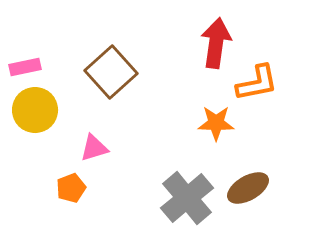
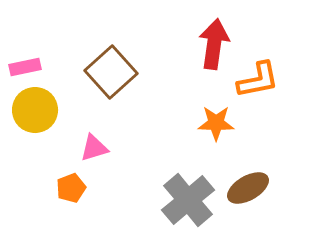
red arrow: moved 2 px left, 1 px down
orange L-shape: moved 1 px right, 3 px up
gray cross: moved 1 px right, 2 px down
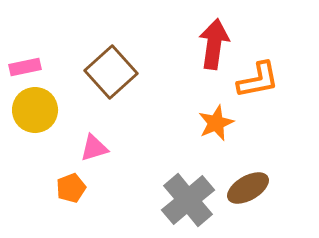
orange star: rotated 24 degrees counterclockwise
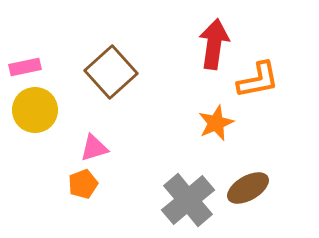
orange pentagon: moved 12 px right, 4 px up
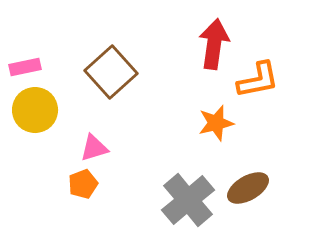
orange star: rotated 9 degrees clockwise
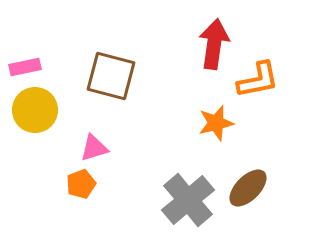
brown square: moved 4 px down; rotated 33 degrees counterclockwise
orange pentagon: moved 2 px left
brown ellipse: rotated 15 degrees counterclockwise
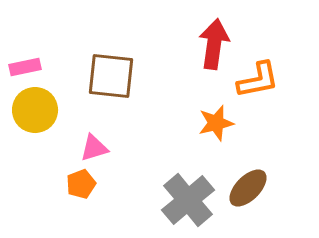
brown square: rotated 9 degrees counterclockwise
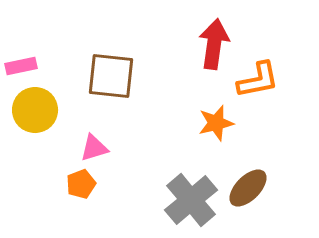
pink rectangle: moved 4 px left, 1 px up
gray cross: moved 3 px right
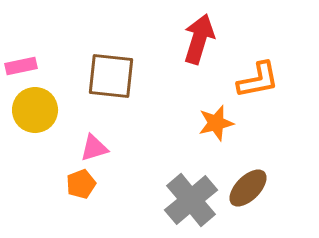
red arrow: moved 15 px left, 5 px up; rotated 9 degrees clockwise
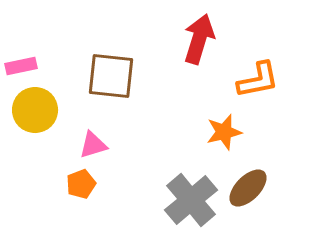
orange star: moved 8 px right, 9 px down
pink triangle: moved 1 px left, 3 px up
